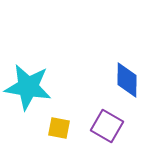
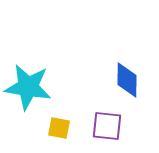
purple square: rotated 24 degrees counterclockwise
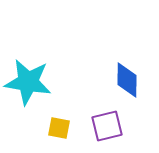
cyan star: moved 5 px up
purple square: rotated 20 degrees counterclockwise
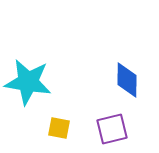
purple square: moved 5 px right, 3 px down
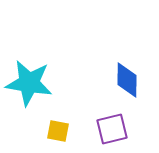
cyan star: moved 1 px right, 1 px down
yellow square: moved 1 px left, 3 px down
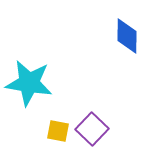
blue diamond: moved 44 px up
purple square: moved 20 px left; rotated 32 degrees counterclockwise
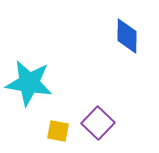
purple square: moved 6 px right, 6 px up
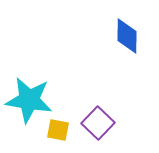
cyan star: moved 17 px down
yellow square: moved 1 px up
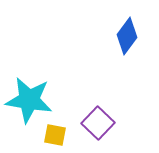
blue diamond: rotated 36 degrees clockwise
yellow square: moved 3 px left, 5 px down
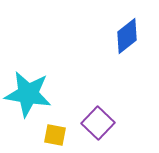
blue diamond: rotated 15 degrees clockwise
cyan star: moved 1 px left, 6 px up
